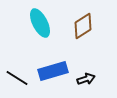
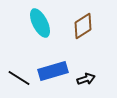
black line: moved 2 px right
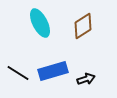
black line: moved 1 px left, 5 px up
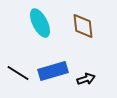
brown diamond: rotated 64 degrees counterclockwise
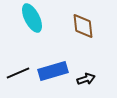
cyan ellipse: moved 8 px left, 5 px up
black line: rotated 55 degrees counterclockwise
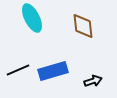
black line: moved 3 px up
black arrow: moved 7 px right, 2 px down
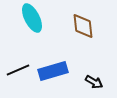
black arrow: moved 1 px right, 1 px down; rotated 48 degrees clockwise
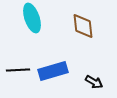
cyan ellipse: rotated 8 degrees clockwise
black line: rotated 20 degrees clockwise
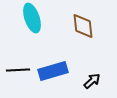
black arrow: moved 2 px left, 1 px up; rotated 72 degrees counterclockwise
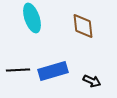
black arrow: rotated 66 degrees clockwise
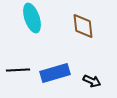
blue rectangle: moved 2 px right, 2 px down
